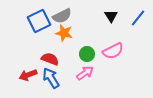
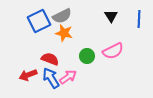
blue line: moved 1 px right, 1 px down; rotated 36 degrees counterclockwise
green circle: moved 2 px down
pink arrow: moved 17 px left, 4 px down
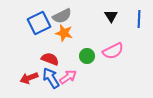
blue square: moved 2 px down
red arrow: moved 1 px right, 3 px down
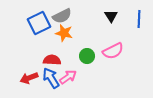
red semicircle: moved 2 px right, 1 px down; rotated 18 degrees counterclockwise
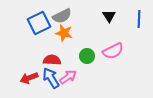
black triangle: moved 2 px left
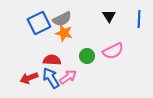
gray semicircle: moved 3 px down
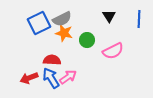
green circle: moved 16 px up
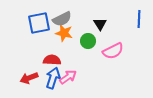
black triangle: moved 9 px left, 8 px down
blue square: rotated 15 degrees clockwise
green circle: moved 1 px right, 1 px down
blue arrow: moved 2 px right; rotated 50 degrees clockwise
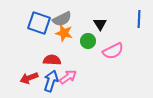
blue square: rotated 30 degrees clockwise
blue arrow: moved 2 px left, 3 px down
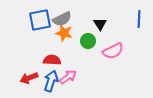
blue square: moved 1 px right, 3 px up; rotated 30 degrees counterclockwise
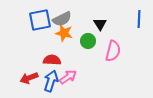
pink semicircle: rotated 50 degrees counterclockwise
